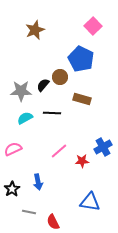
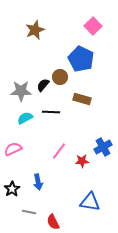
black line: moved 1 px left, 1 px up
pink line: rotated 12 degrees counterclockwise
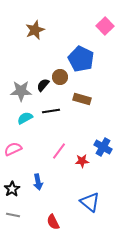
pink square: moved 12 px right
black line: moved 1 px up; rotated 12 degrees counterclockwise
blue cross: rotated 30 degrees counterclockwise
blue triangle: rotated 30 degrees clockwise
gray line: moved 16 px left, 3 px down
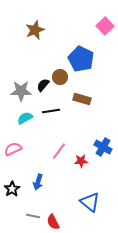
red star: moved 1 px left
blue arrow: rotated 28 degrees clockwise
gray line: moved 20 px right, 1 px down
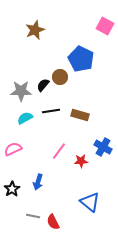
pink square: rotated 18 degrees counterclockwise
brown rectangle: moved 2 px left, 16 px down
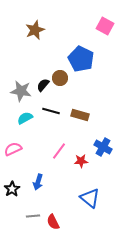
brown circle: moved 1 px down
gray star: rotated 10 degrees clockwise
black line: rotated 24 degrees clockwise
blue triangle: moved 4 px up
gray line: rotated 16 degrees counterclockwise
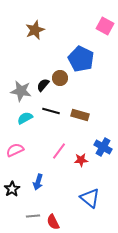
pink semicircle: moved 2 px right, 1 px down
red star: moved 1 px up
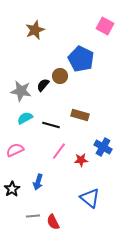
brown circle: moved 2 px up
black line: moved 14 px down
